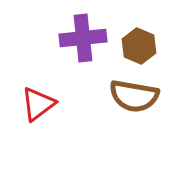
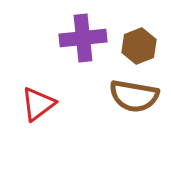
brown hexagon: rotated 16 degrees clockwise
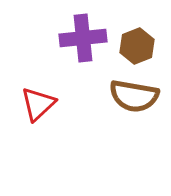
brown hexagon: moved 2 px left
red triangle: rotated 6 degrees counterclockwise
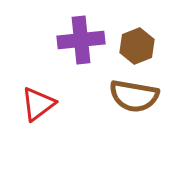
purple cross: moved 2 px left, 2 px down
red triangle: rotated 6 degrees clockwise
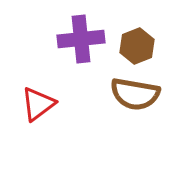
purple cross: moved 1 px up
brown semicircle: moved 1 px right, 2 px up
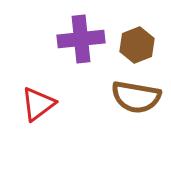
brown hexagon: moved 1 px up
brown semicircle: moved 1 px right, 3 px down
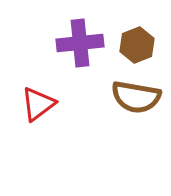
purple cross: moved 1 px left, 4 px down
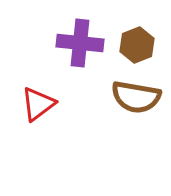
purple cross: rotated 12 degrees clockwise
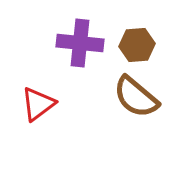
brown hexagon: rotated 16 degrees clockwise
brown semicircle: rotated 30 degrees clockwise
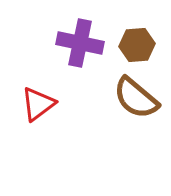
purple cross: rotated 6 degrees clockwise
brown semicircle: moved 1 px down
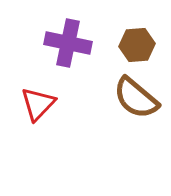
purple cross: moved 12 px left
red triangle: rotated 9 degrees counterclockwise
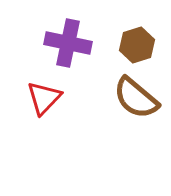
brown hexagon: rotated 12 degrees counterclockwise
red triangle: moved 6 px right, 6 px up
